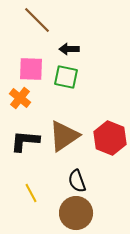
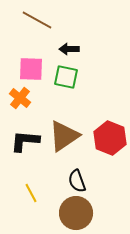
brown line: rotated 16 degrees counterclockwise
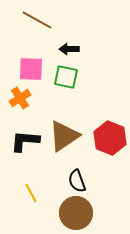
orange cross: rotated 20 degrees clockwise
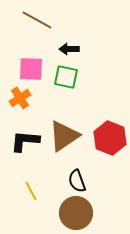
yellow line: moved 2 px up
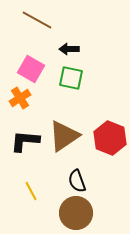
pink square: rotated 28 degrees clockwise
green square: moved 5 px right, 1 px down
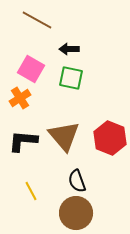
brown triangle: rotated 36 degrees counterclockwise
black L-shape: moved 2 px left
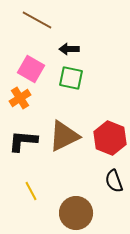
brown triangle: rotated 44 degrees clockwise
black semicircle: moved 37 px right
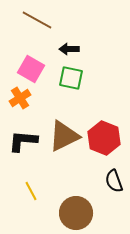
red hexagon: moved 6 px left
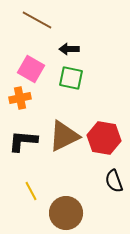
orange cross: rotated 20 degrees clockwise
red hexagon: rotated 12 degrees counterclockwise
brown circle: moved 10 px left
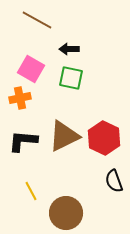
red hexagon: rotated 16 degrees clockwise
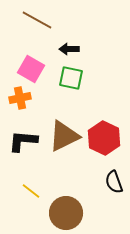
black semicircle: moved 1 px down
yellow line: rotated 24 degrees counterclockwise
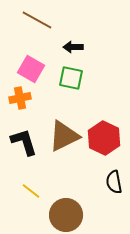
black arrow: moved 4 px right, 2 px up
black L-shape: moved 1 px right, 1 px down; rotated 68 degrees clockwise
black semicircle: rotated 10 degrees clockwise
brown circle: moved 2 px down
